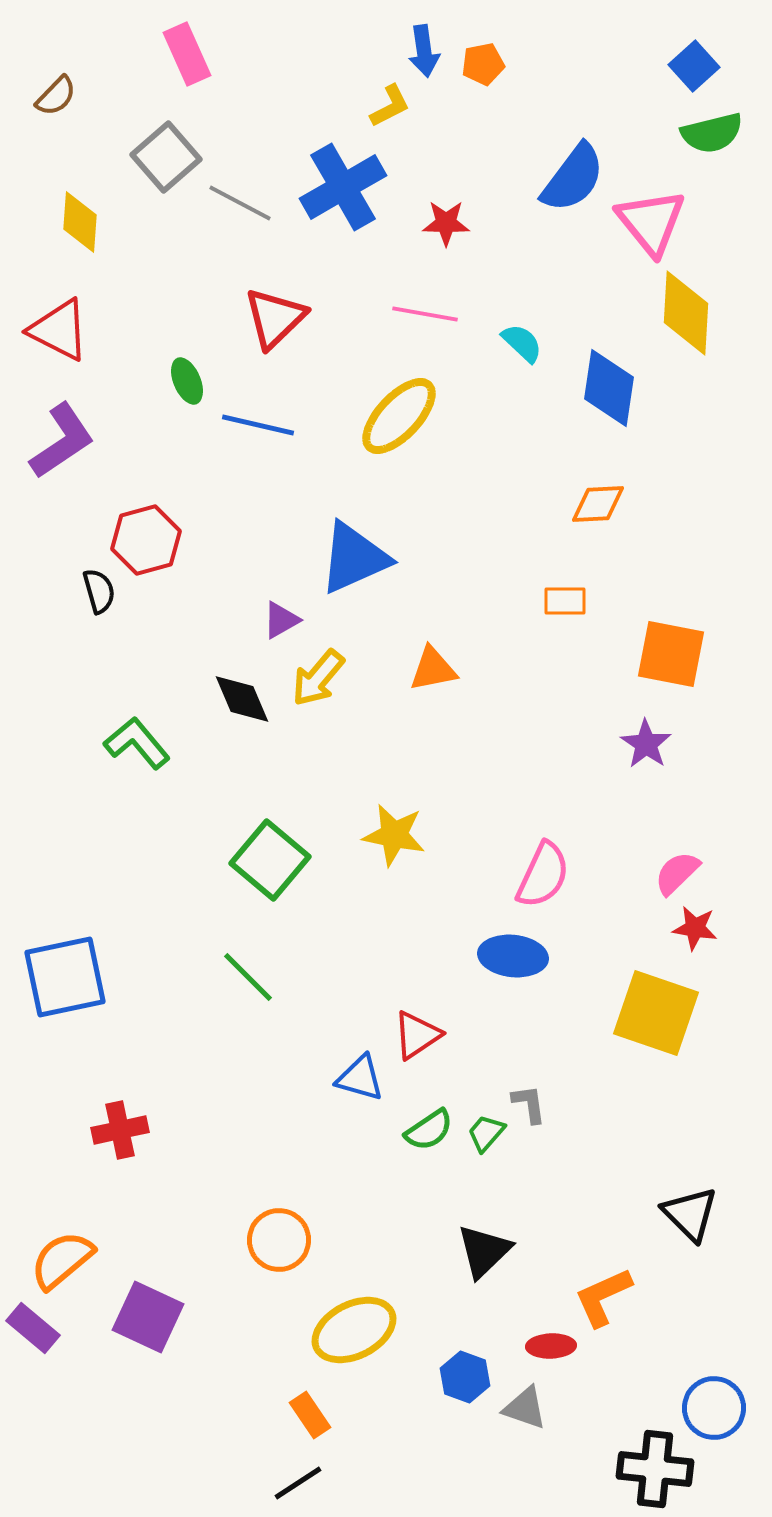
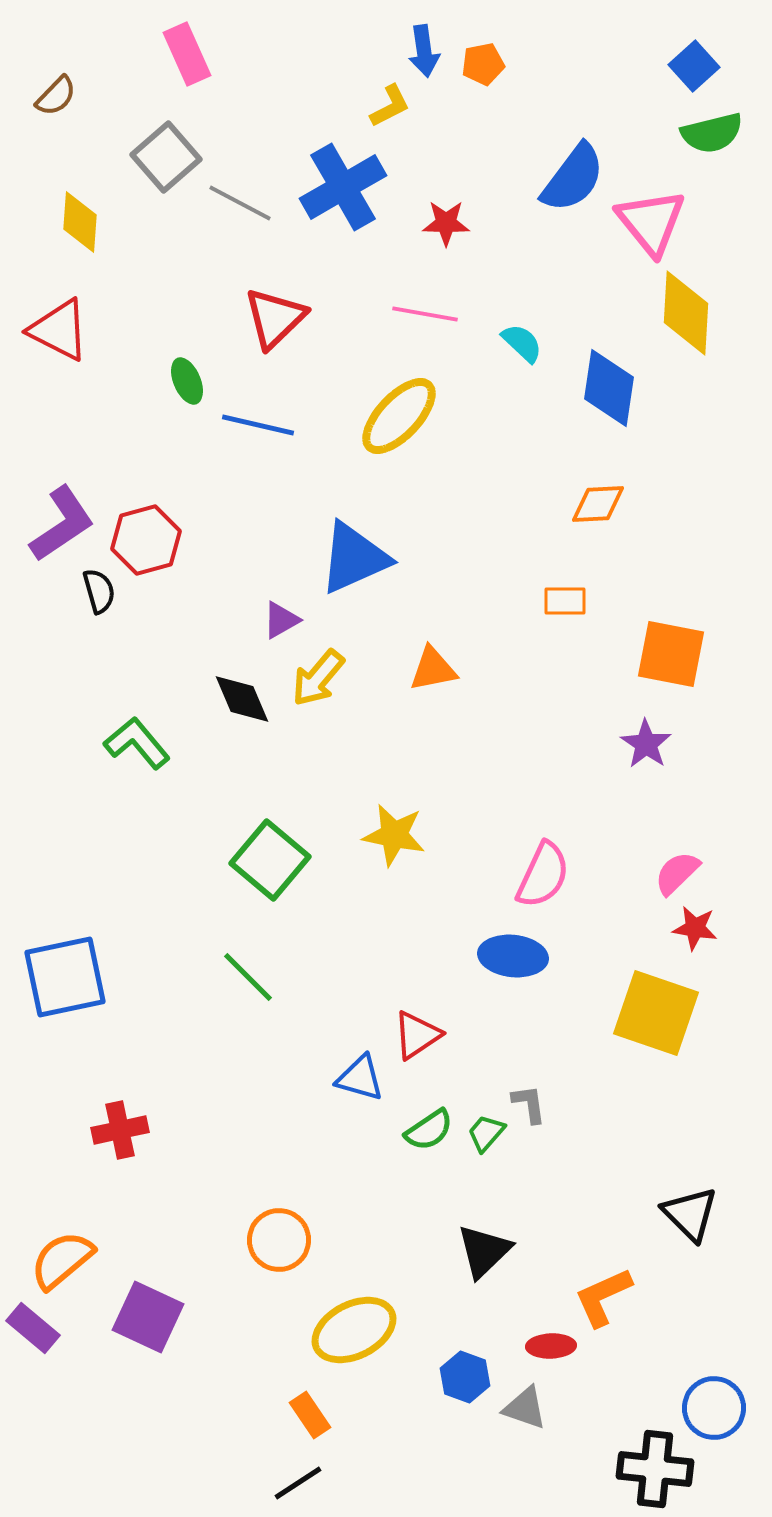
purple L-shape at (62, 441): moved 83 px down
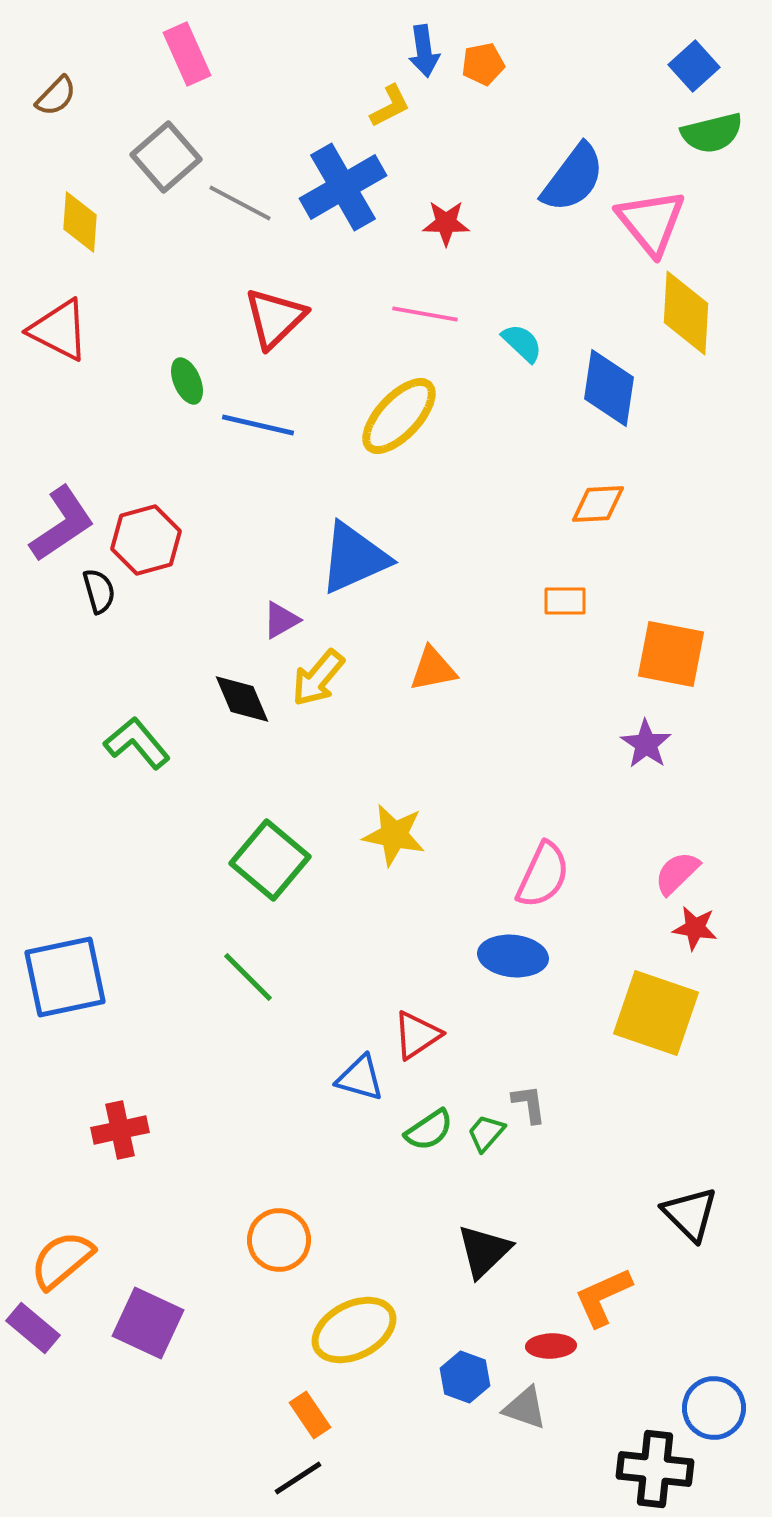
purple square at (148, 1317): moved 6 px down
black line at (298, 1483): moved 5 px up
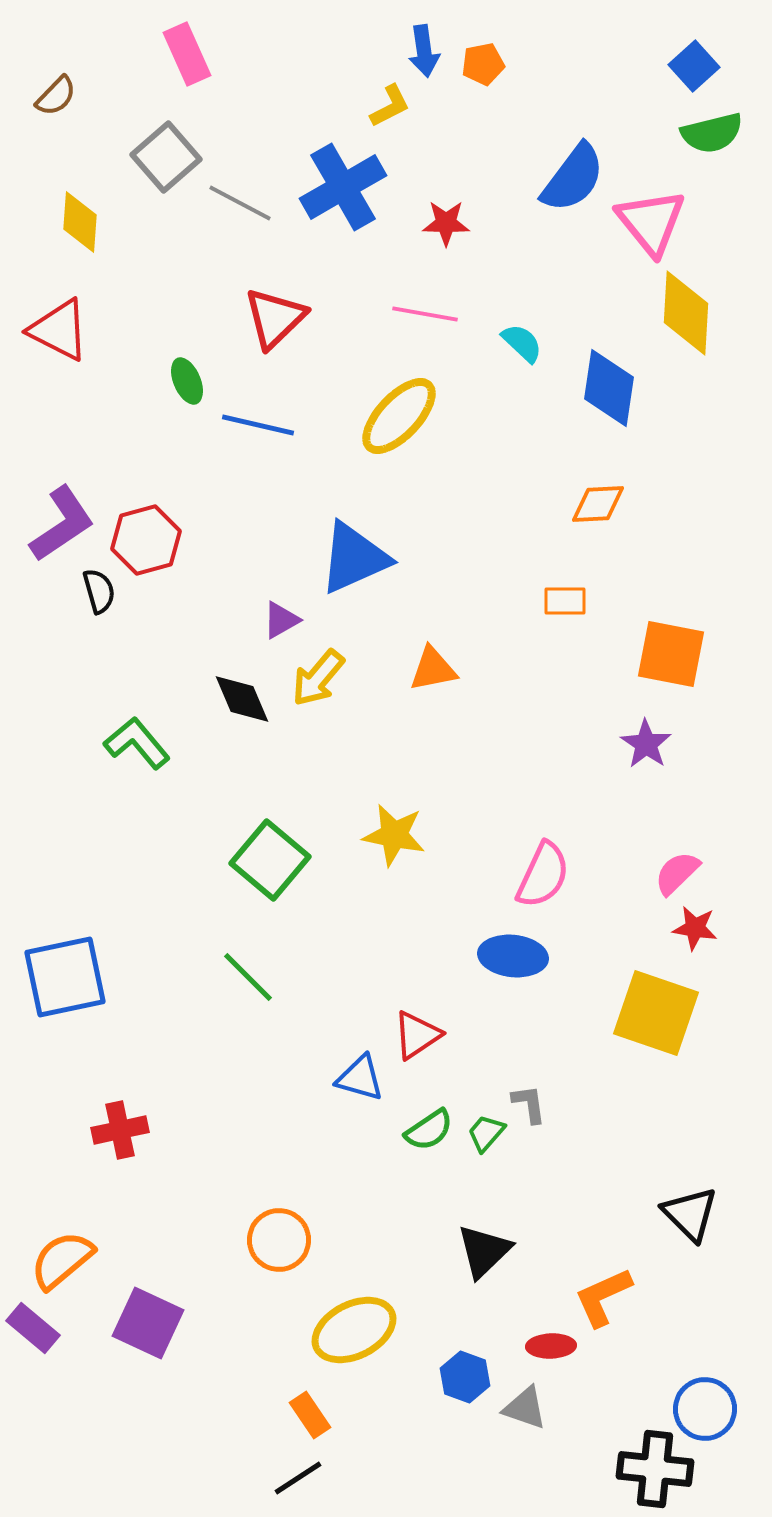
blue circle at (714, 1408): moved 9 px left, 1 px down
